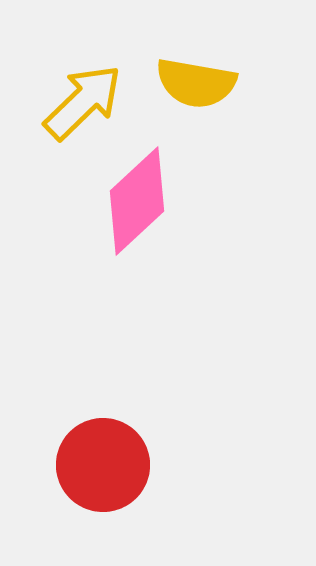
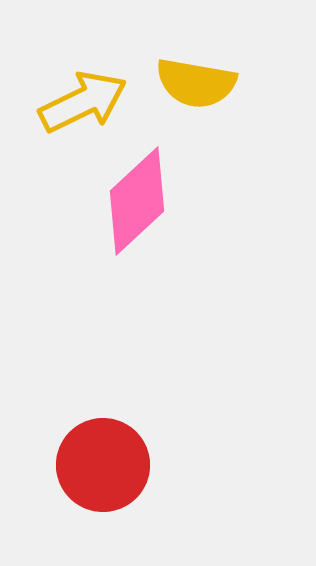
yellow arrow: rotated 18 degrees clockwise
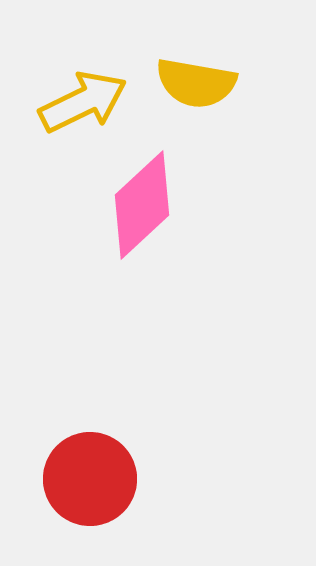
pink diamond: moved 5 px right, 4 px down
red circle: moved 13 px left, 14 px down
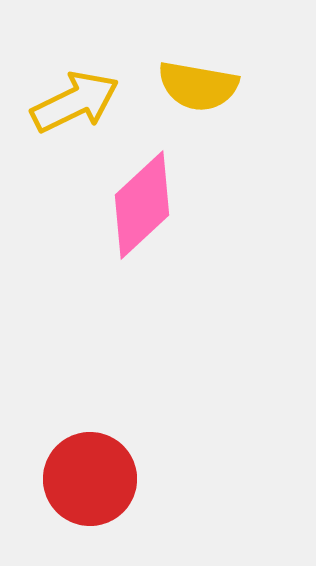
yellow semicircle: moved 2 px right, 3 px down
yellow arrow: moved 8 px left
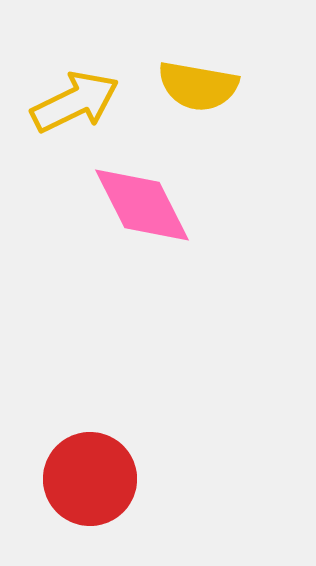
pink diamond: rotated 74 degrees counterclockwise
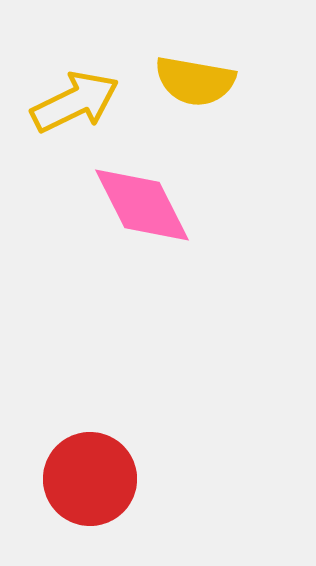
yellow semicircle: moved 3 px left, 5 px up
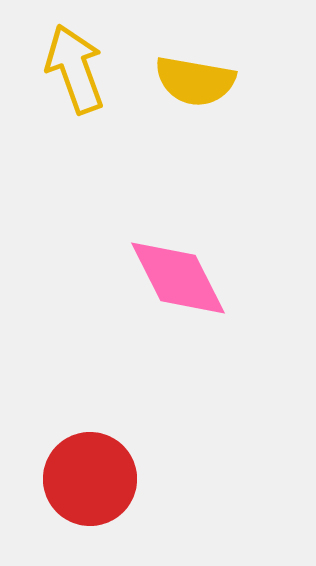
yellow arrow: moved 33 px up; rotated 84 degrees counterclockwise
pink diamond: moved 36 px right, 73 px down
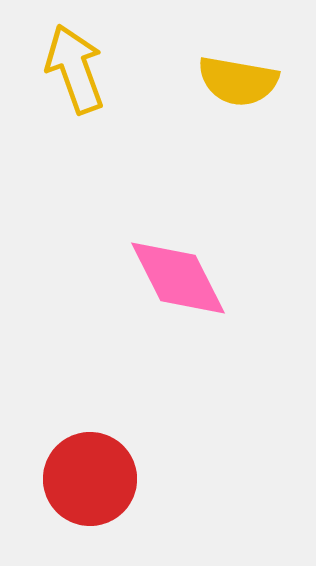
yellow semicircle: moved 43 px right
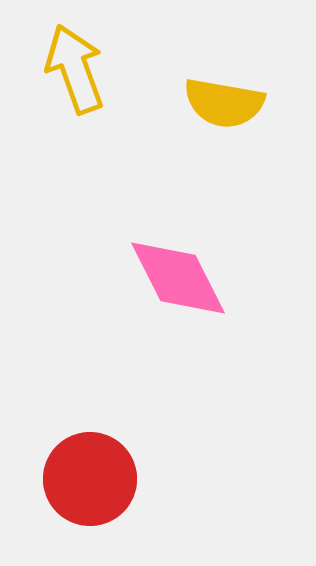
yellow semicircle: moved 14 px left, 22 px down
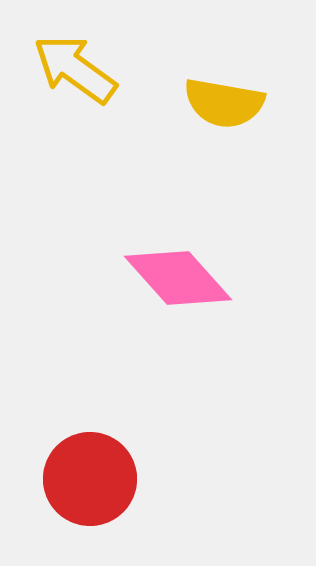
yellow arrow: rotated 34 degrees counterclockwise
pink diamond: rotated 15 degrees counterclockwise
